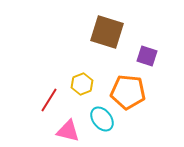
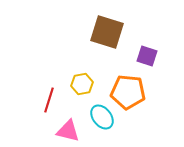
yellow hexagon: rotated 10 degrees clockwise
red line: rotated 15 degrees counterclockwise
cyan ellipse: moved 2 px up
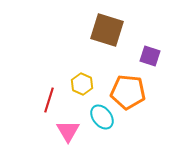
brown square: moved 2 px up
purple square: moved 3 px right
yellow hexagon: rotated 25 degrees counterclockwise
pink triangle: rotated 45 degrees clockwise
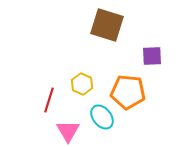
brown square: moved 5 px up
purple square: moved 2 px right; rotated 20 degrees counterclockwise
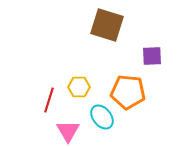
yellow hexagon: moved 3 px left, 3 px down; rotated 25 degrees counterclockwise
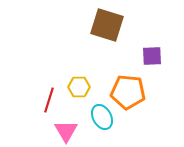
cyan ellipse: rotated 10 degrees clockwise
pink triangle: moved 2 px left
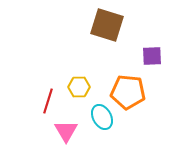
red line: moved 1 px left, 1 px down
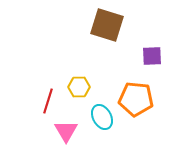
orange pentagon: moved 8 px right, 7 px down
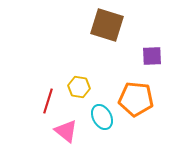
yellow hexagon: rotated 10 degrees clockwise
pink triangle: rotated 20 degrees counterclockwise
